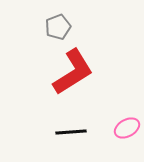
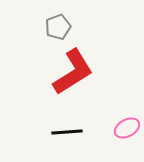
black line: moved 4 px left
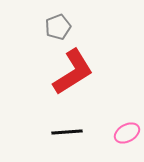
pink ellipse: moved 5 px down
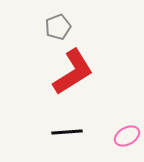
pink ellipse: moved 3 px down
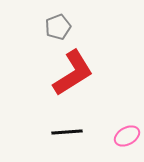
red L-shape: moved 1 px down
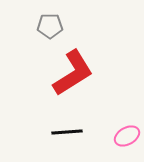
gray pentagon: moved 8 px left, 1 px up; rotated 20 degrees clockwise
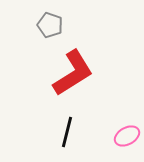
gray pentagon: moved 1 px up; rotated 20 degrees clockwise
black line: rotated 72 degrees counterclockwise
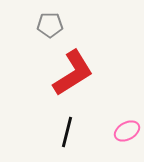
gray pentagon: rotated 20 degrees counterclockwise
pink ellipse: moved 5 px up
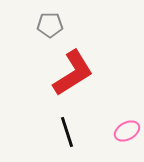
black line: rotated 32 degrees counterclockwise
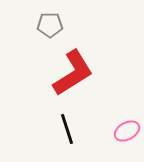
black line: moved 3 px up
